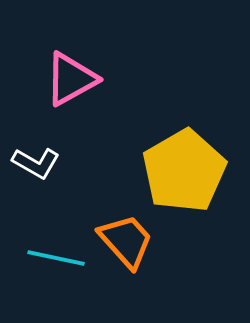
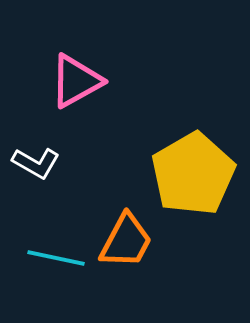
pink triangle: moved 5 px right, 2 px down
yellow pentagon: moved 9 px right, 3 px down
orange trapezoid: rotated 70 degrees clockwise
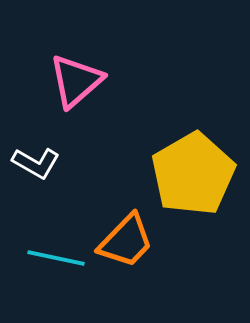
pink triangle: rotated 12 degrees counterclockwise
orange trapezoid: rotated 16 degrees clockwise
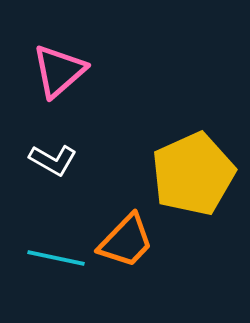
pink triangle: moved 17 px left, 10 px up
white L-shape: moved 17 px right, 3 px up
yellow pentagon: rotated 6 degrees clockwise
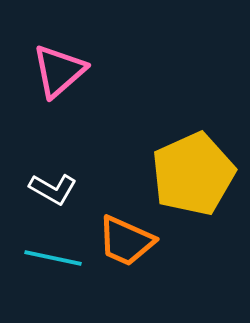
white L-shape: moved 29 px down
orange trapezoid: rotated 70 degrees clockwise
cyan line: moved 3 px left
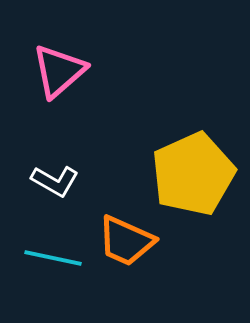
white L-shape: moved 2 px right, 8 px up
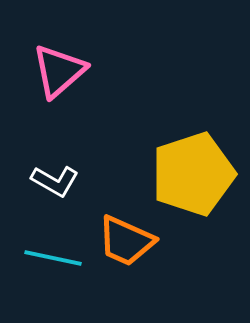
yellow pentagon: rotated 6 degrees clockwise
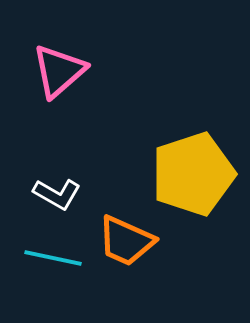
white L-shape: moved 2 px right, 13 px down
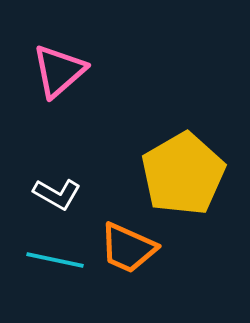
yellow pentagon: moved 10 px left; rotated 12 degrees counterclockwise
orange trapezoid: moved 2 px right, 7 px down
cyan line: moved 2 px right, 2 px down
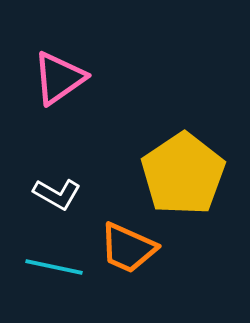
pink triangle: moved 7 px down; rotated 6 degrees clockwise
yellow pentagon: rotated 4 degrees counterclockwise
cyan line: moved 1 px left, 7 px down
